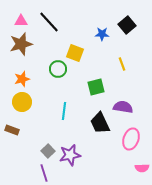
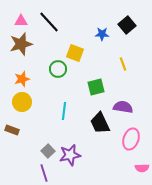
yellow line: moved 1 px right
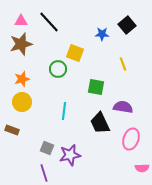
green square: rotated 24 degrees clockwise
gray square: moved 1 px left, 3 px up; rotated 24 degrees counterclockwise
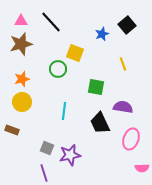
black line: moved 2 px right
blue star: rotated 24 degrees counterclockwise
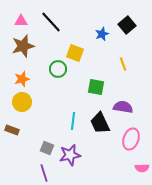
brown star: moved 2 px right, 2 px down
cyan line: moved 9 px right, 10 px down
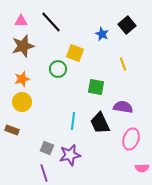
blue star: rotated 24 degrees counterclockwise
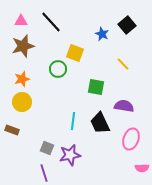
yellow line: rotated 24 degrees counterclockwise
purple semicircle: moved 1 px right, 1 px up
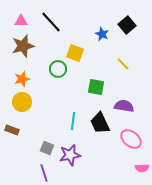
pink ellipse: rotated 70 degrees counterclockwise
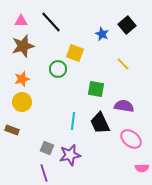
green square: moved 2 px down
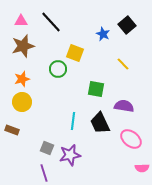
blue star: moved 1 px right
